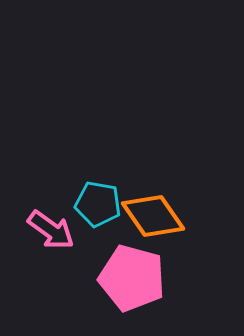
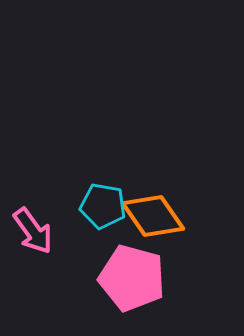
cyan pentagon: moved 5 px right, 2 px down
pink arrow: moved 18 px left, 1 px down; rotated 18 degrees clockwise
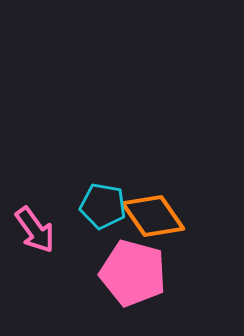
pink arrow: moved 2 px right, 1 px up
pink pentagon: moved 1 px right, 5 px up
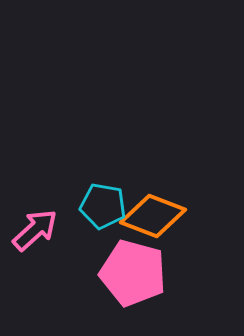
orange diamond: rotated 34 degrees counterclockwise
pink arrow: rotated 96 degrees counterclockwise
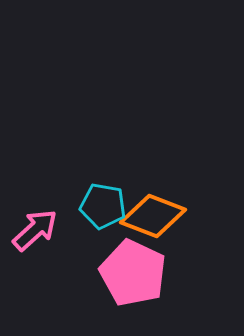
pink pentagon: rotated 10 degrees clockwise
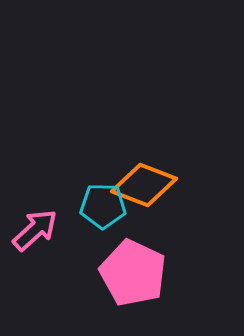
cyan pentagon: rotated 9 degrees counterclockwise
orange diamond: moved 9 px left, 31 px up
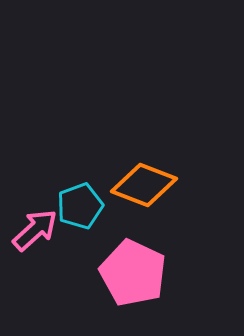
cyan pentagon: moved 23 px left; rotated 21 degrees counterclockwise
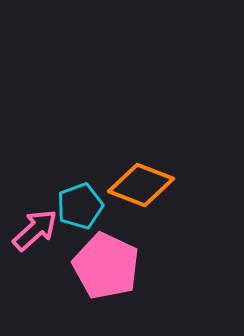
orange diamond: moved 3 px left
pink pentagon: moved 27 px left, 7 px up
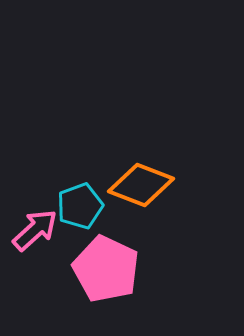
pink pentagon: moved 3 px down
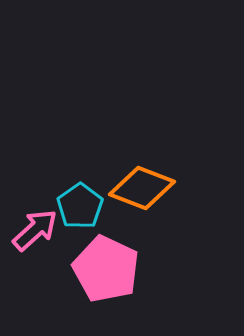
orange diamond: moved 1 px right, 3 px down
cyan pentagon: rotated 15 degrees counterclockwise
